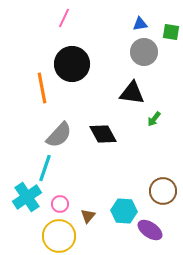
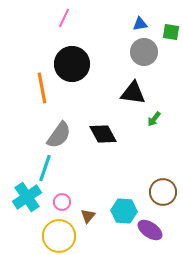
black triangle: moved 1 px right
gray semicircle: rotated 8 degrees counterclockwise
brown circle: moved 1 px down
pink circle: moved 2 px right, 2 px up
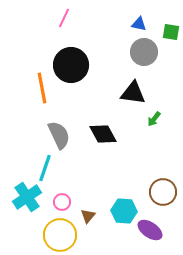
blue triangle: moved 1 px left; rotated 21 degrees clockwise
black circle: moved 1 px left, 1 px down
gray semicircle: rotated 60 degrees counterclockwise
yellow circle: moved 1 px right, 1 px up
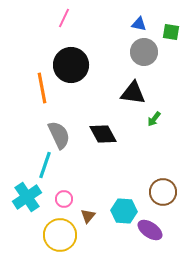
cyan line: moved 3 px up
pink circle: moved 2 px right, 3 px up
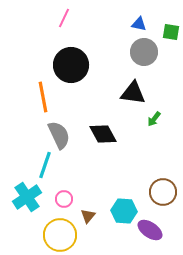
orange line: moved 1 px right, 9 px down
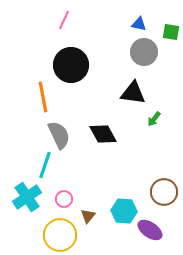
pink line: moved 2 px down
brown circle: moved 1 px right
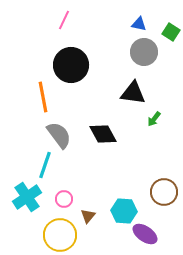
green square: rotated 24 degrees clockwise
gray semicircle: rotated 12 degrees counterclockwise
purple ellipse: moved 5 px left, 4 px down
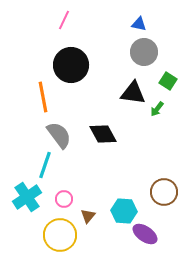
green square: moved 3 px left, 49 px down
green arrow: moved 3 px right, 10 px up
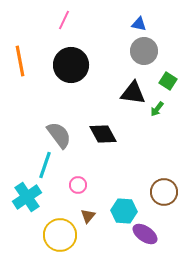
gray circle: moved 1 px up
orange line: moved 23 px left, 36 px up
pink circle: moved 14 px right, 14 px up
